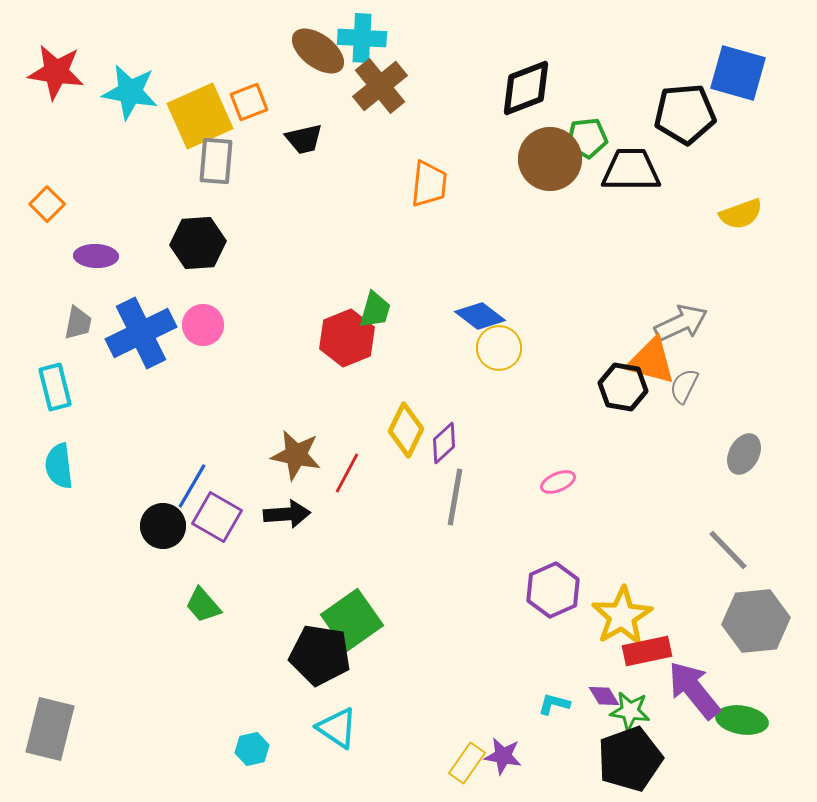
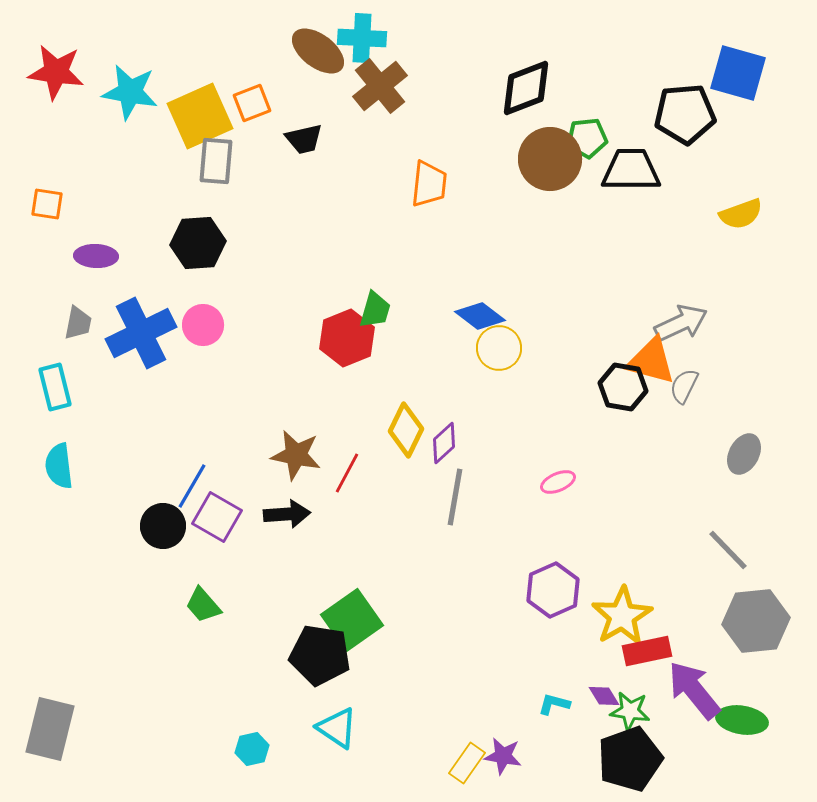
orange square at (249, 102): moved 3 px right, 1 px down
orange square at (47, 204): rotated 36 degrees counterclockwise
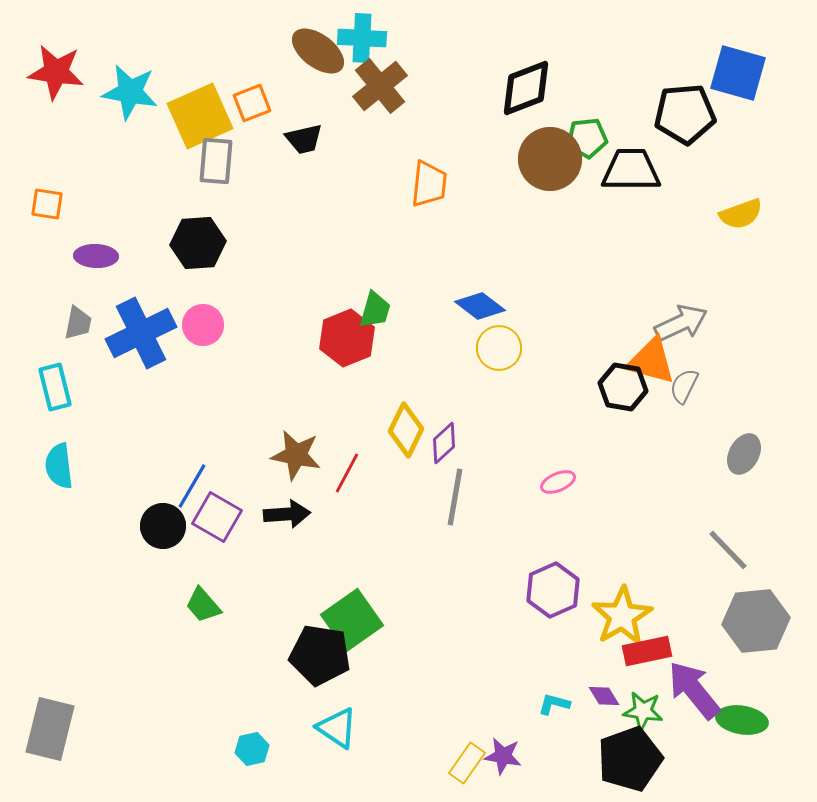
blue diamond at (480, 316): moved 10 px up
green star at (630, 711): moved 13 px right
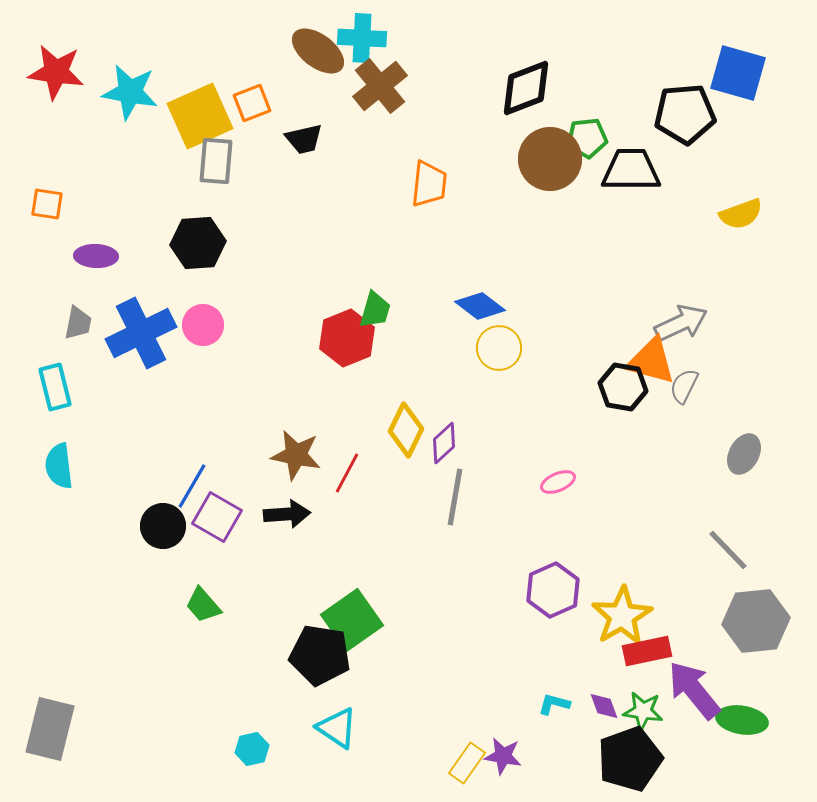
purple diamond at (604, 696): moved 10 px down; rotated 12 degrees clockwise
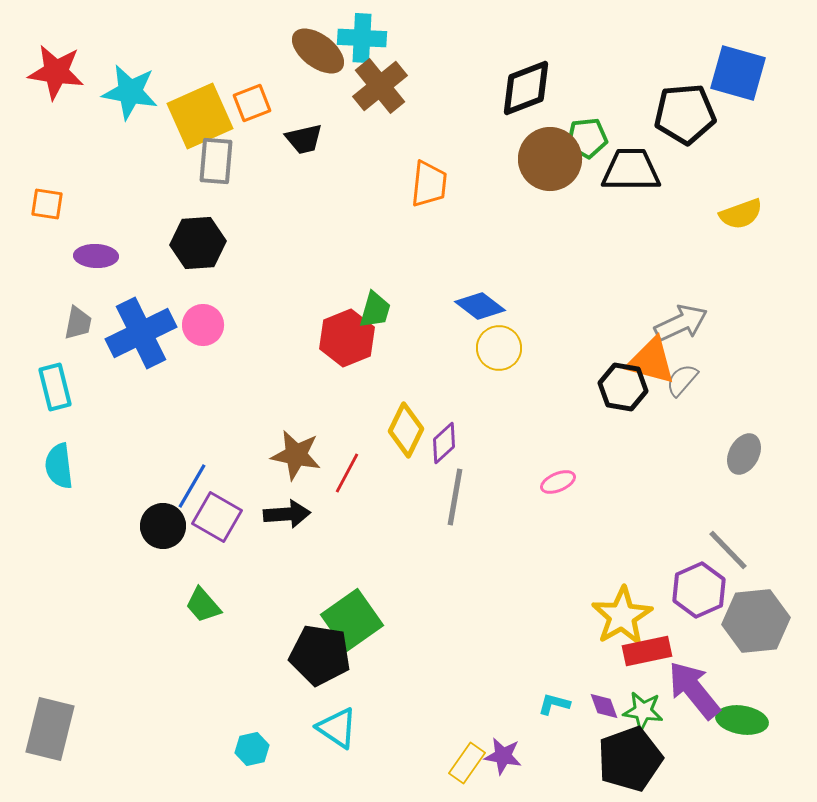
gray semicircle at (684, 386): moved 2 px left, 6 px up; rotated 15 degrees clockwise
purple hexagon at (553, 590): moved 146 px right
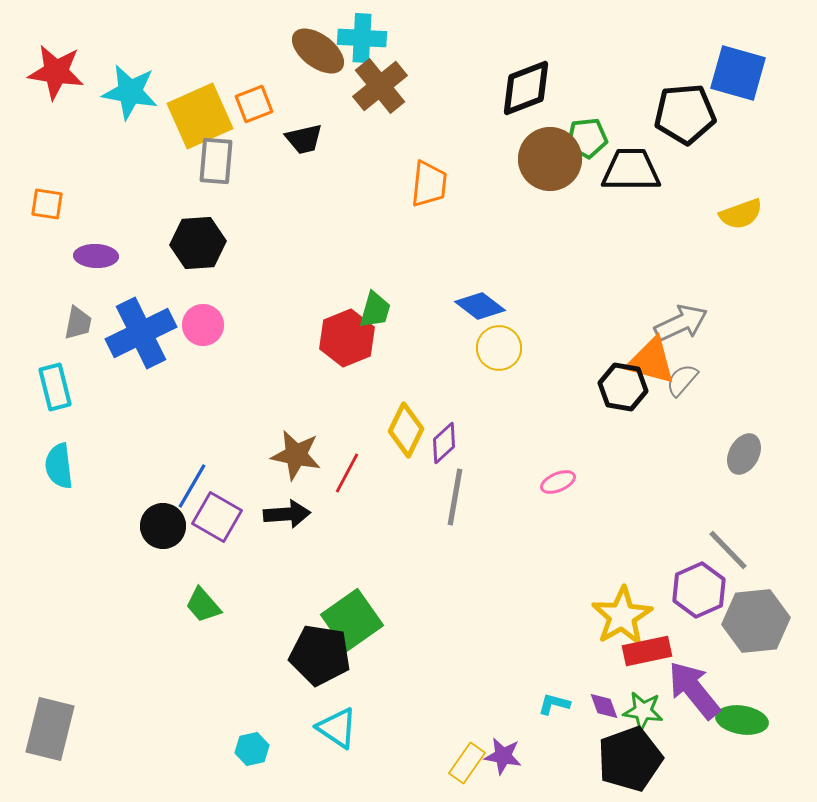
orange square at (252, 103): moved 2 px right, 1 px down
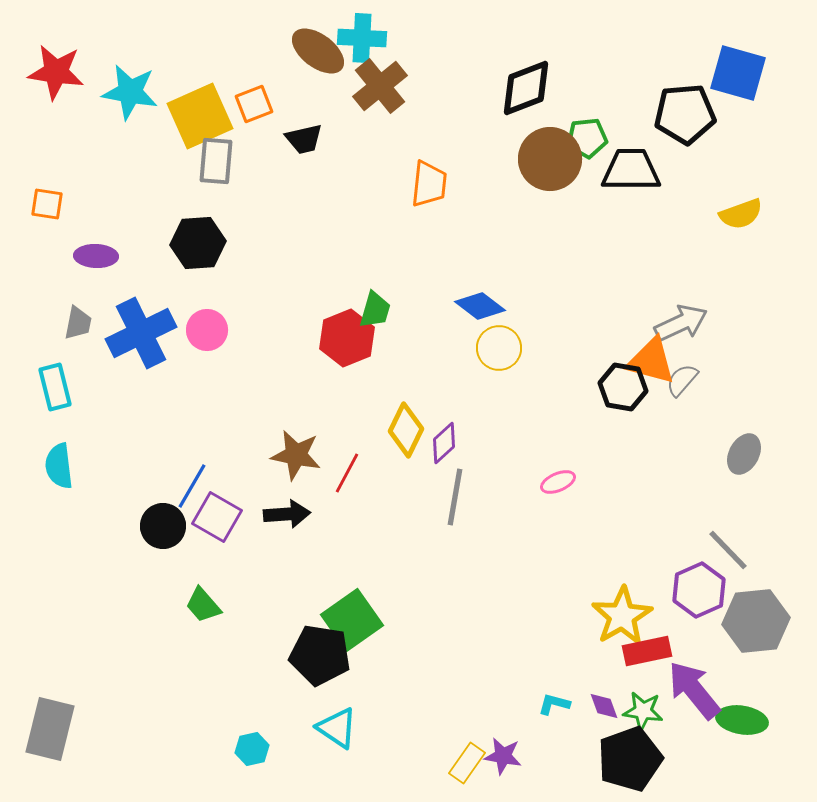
pink circle at (203, 325): moved 4 px right, 5 px down
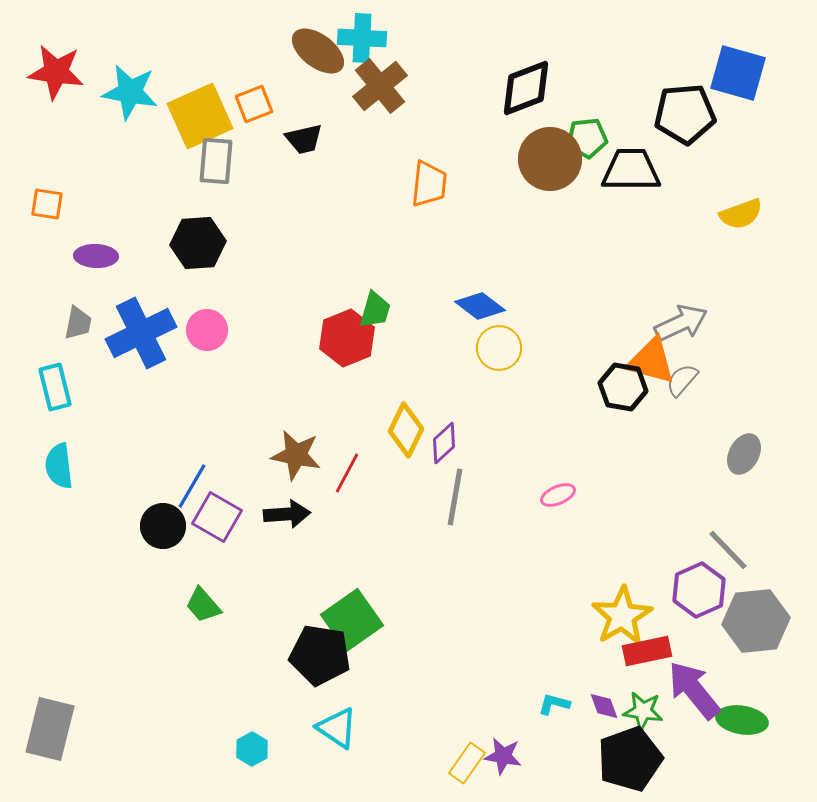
pink ellipse at (558, 482): moved 13 px down
cyan hexagon at (252, 749): rotated 16 degrees counterclockwise
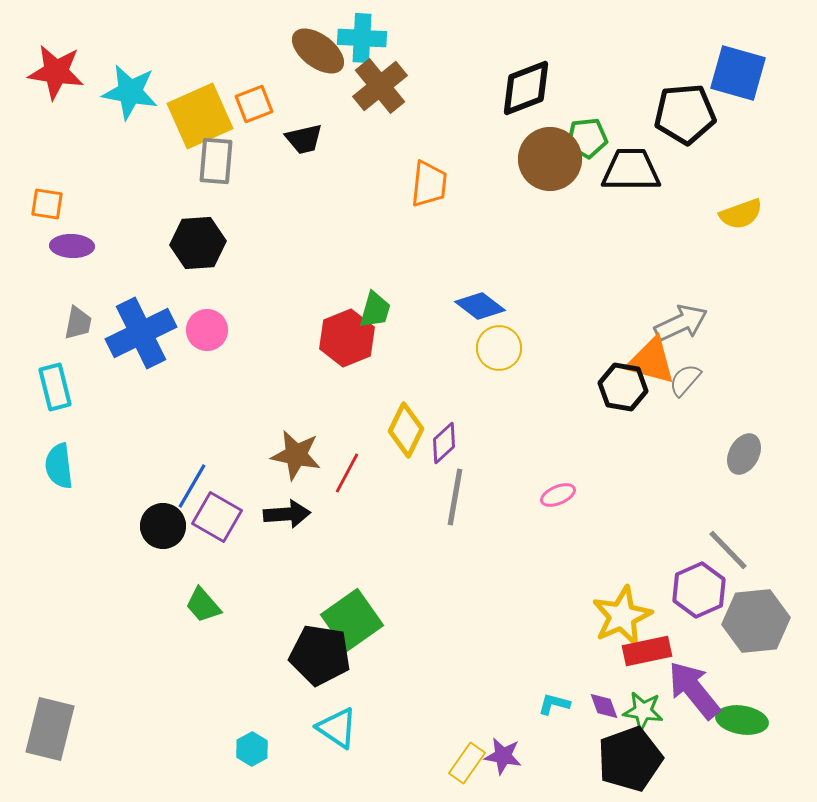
purple ellipse at (96, 256): moved 24 px left, 10 px up
gray semicircle at (682, 380): moved 3 px right
yellow star at (622, 616): rotated 6 degrees clockwise
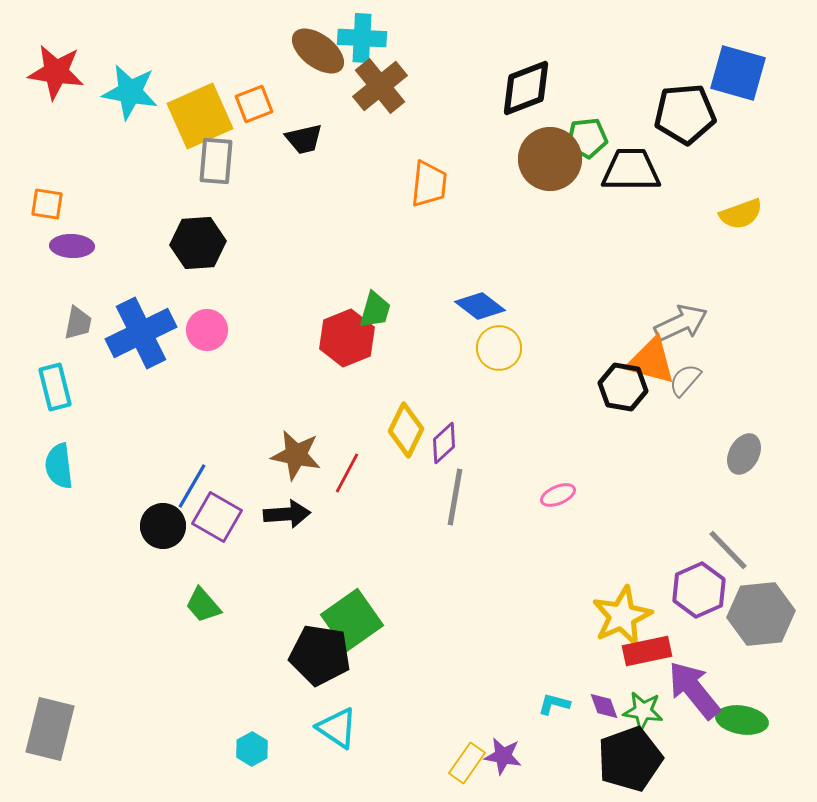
gray hexagon at (756, 621): moved 5 px right, 7 px up
